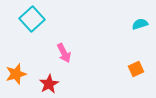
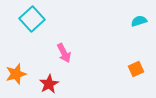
cyan semicircle: moved 1 px left, 3 px up
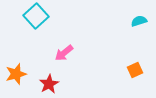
cyan square: moved 4 px right, 3 px up
pink arrow: rotated 78 degrees clockwise
orange square: moved 1 px left, 1 px down
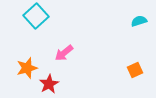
orange star: moved 11 px right, 6 px up
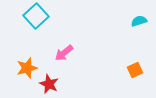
red star: rotated 18 degrees counterclockwise
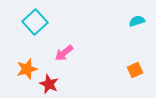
cyan square: moved 1 px left, 6 px down
cyan semicircle: moved 2 px left
orange star: moved 1 px down
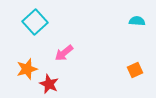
cyan semicircle: rotated 21 degrees clockwise
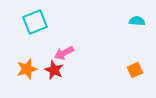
cyan square: rotated 20 degrees clockwise
pink arrow: rotated 12 degrees clockwise
red star: moved 5 px right, 14 px up
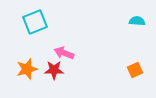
pink arrow: rotated 48 degrees clockwise
red star: rotated 24 degrees counterclockwise
